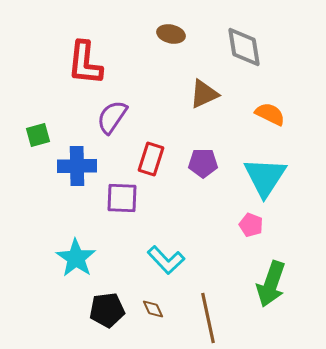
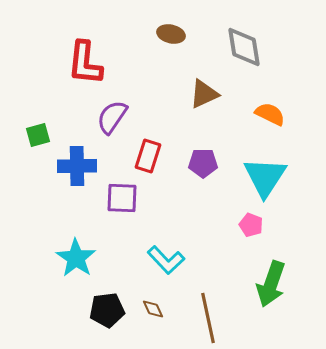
red rectangle: moved 3 px left, 3 px up
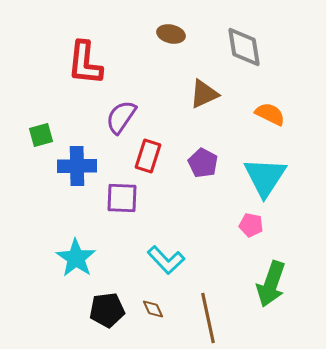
purple semicircle: moved 9 px right
green square: moved 3 px right
purple pentagon: rotated 28 degrees clockwise
pink pentagon: rotated 10 degrees counterclockwise
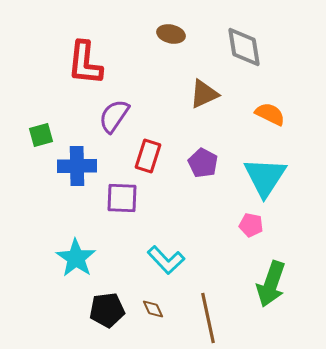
purple semicircle: moved 7 px left, 1 px up
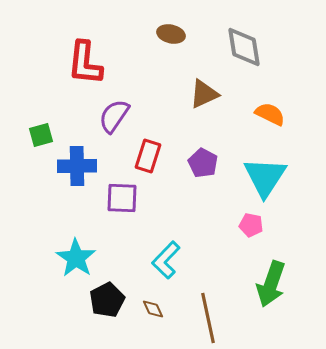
cyan L-shape: rotated 87 degrees clockwise
black pentagon: moved 10 px up; rotated 20 degrees counterclockwise
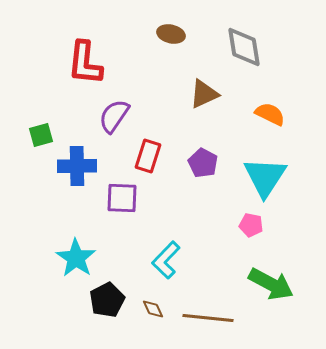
green arrow: rotated 81 degrees counterclockwise
brown line: rotated 72 degrees counterclockwise
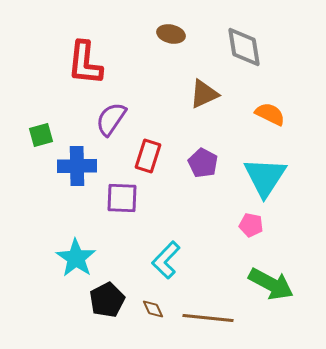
purple semicircle: moved 3 px left, 3 px down
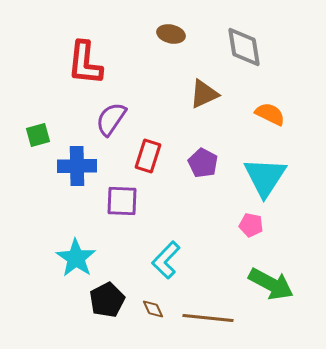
green square: moved 3 px left
purple square: moved 3 px down
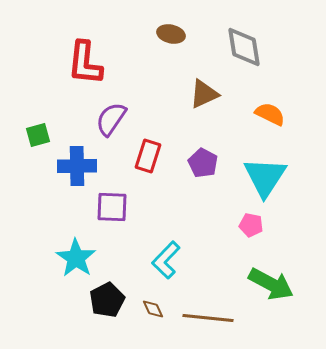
purple square: moved 10 px left, 6 px down
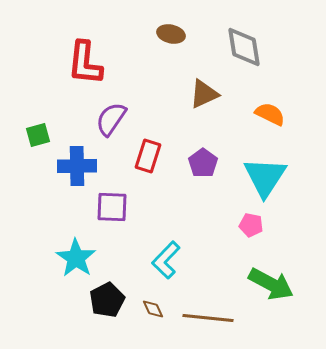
purple pentagon: rotated 8 degrees clockwise
